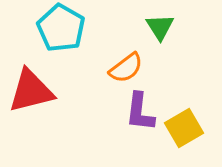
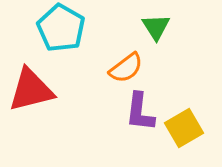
green triangle: moved 4 px left
red triangle: moved 1 px up
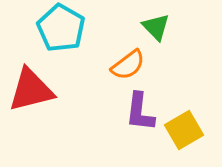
green triangle: rotated 12 degrees counterclockwise
orange semicircle: moved 2 px right, 3 px up
yellow square: moved 2 px down
